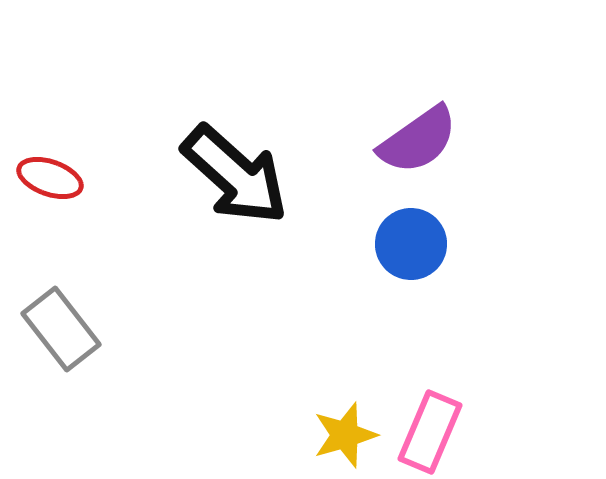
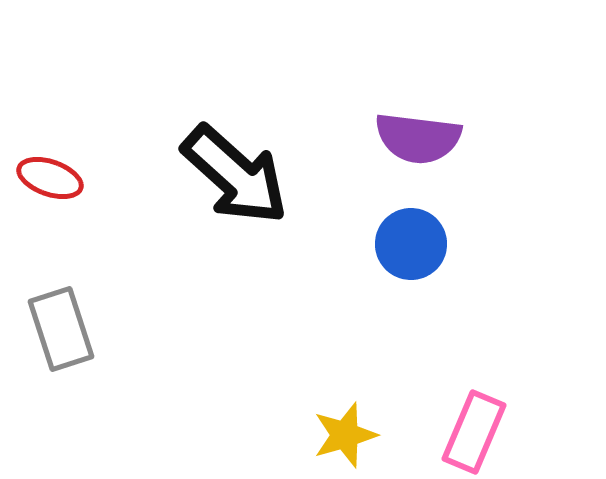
purple semicircle: moved 2 px up; rotated 42 degrees clockwise
gray rectangle: rotated 20 degrees clockwise
pink rectangle: moved 44 px right
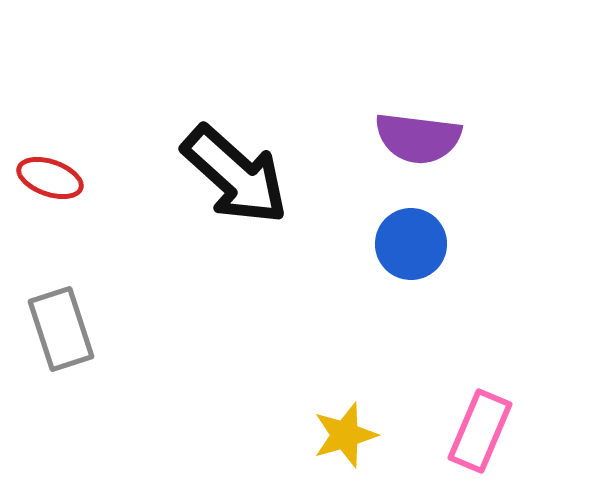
pink rectangle: moved 6 px right, 1 px up
